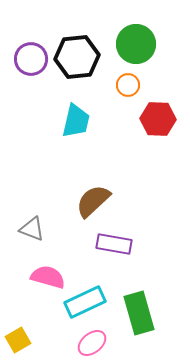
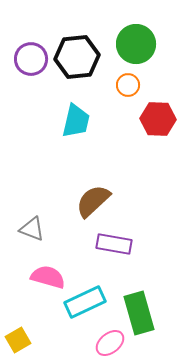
pink ellipse: moved 18 px right
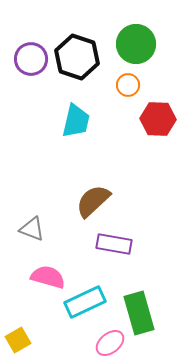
black hexagon: rotated 24 degrees clockwise
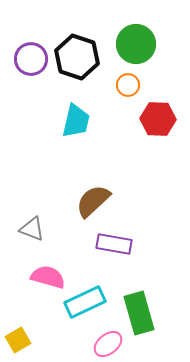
pink ellipse: moved 2 px left, 1 px down
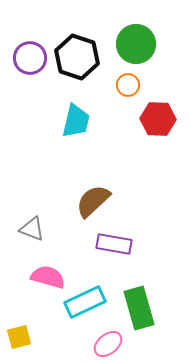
purple circle: moved 1 px left, 1 px up
green rectangle: moved 5 px up
yellow square: moved 1 px right, 3 px up; rotated 15 degrees clockwise
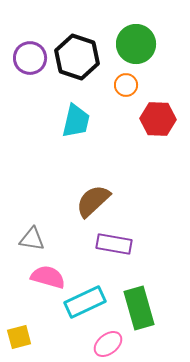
orange circle: moved 2 px left
gray triangle: moved 10 px down; rotated 12 degrees counterclockwise
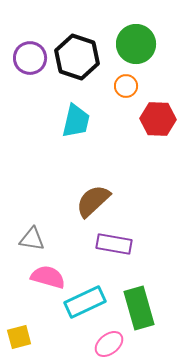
orange circle: moved 1 px down
pink ellipse: moved 1 px right
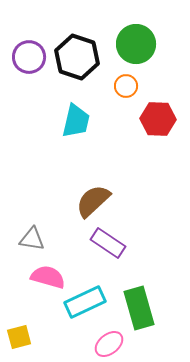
purple circle: moved 1 px left, 1 px up
purple rectangle: moved 6 px left, 1 px up; rotated 24 degrees clockwise
